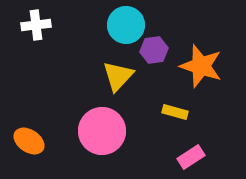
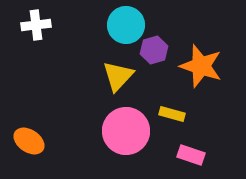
purple hexagon: rotated 8 degrees counterclockwise
yellow rectangle: moved 3 px left, 2 px down
pink circle: moved 24 px right
pink rectangle: moved 2 px up; rotated 52 degrees clockwise
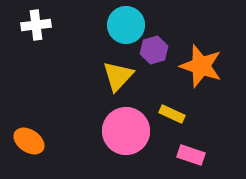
yellow rectangle: rotated 10 degrees clockwise
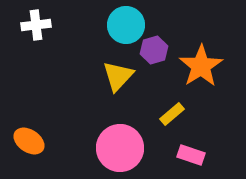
orange star: rotated 21 degrees clockwise
yellow rectangle: rotated 65 degrees counterclockwise
pink circle: moved 6 px left, 17 px down
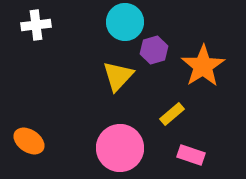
cyan circle: moved 1 px left, 3 px up
orange star: moved 2 px right
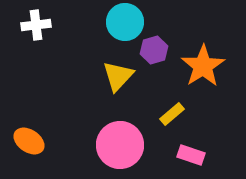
pink circle: moved 3 px up
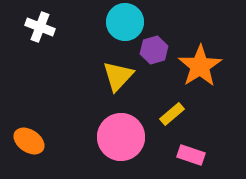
white cross: moved 4 px right, 2 px down; rotated 28 degrees clockwise
orange star: moved 3 px left
pink circle: moved 1 px right, 8 px up
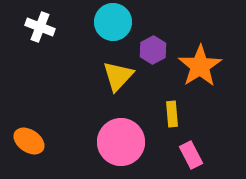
cyan circle: moved 12 px left
purple hexagon: moved 1 px left; rotated 12 degrees counterclockwise
yellow rectangle: rotated 55 degrees counterclockwise
pink circle: moved 5 px down
pink rectangle: rotated 44 degrees clockwise
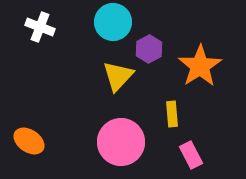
purple hexagon: moved 4 px left, 1 px up
